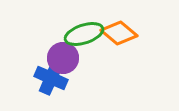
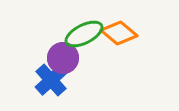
green ellipse: rotated 9 degrees counterclockwise
blue cross: moved 2 px down; rotated 24 degrees clockwise
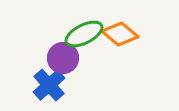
orange diamond: moved 1 px right, 1 px down
blue cross: moved 2 px left, 5 px down
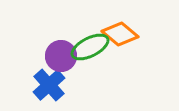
green ellipse: moved 6 px right, 13 px down
purple circle: moved 2 px left, 2 px up
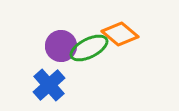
green ellipse: moved 1 px left, 1 px down
purple circle: moved 10 px up
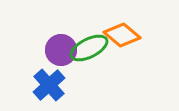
orange diamond: moved 2 px right, 1 px down
purple circle: moved 4 px down
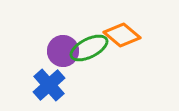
purple circle: moved 2 px right, 1 px down
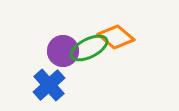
orange diamond: moved 6 px left, 2 px down
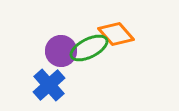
orange diamond: moved 3 px up; rotated 9 degrees clockwise
purple circle: moved 2 px left
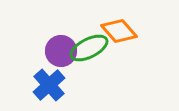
orange diamond: moved 3 px right, 3 px up
